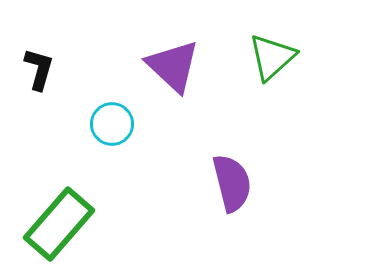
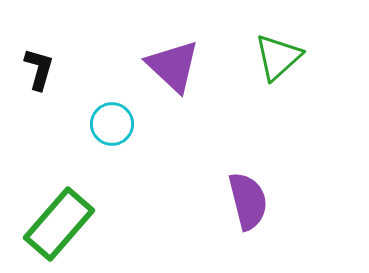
green triangle: moved 6 px right
purple semicircle: moved 16 px right, 18 px down
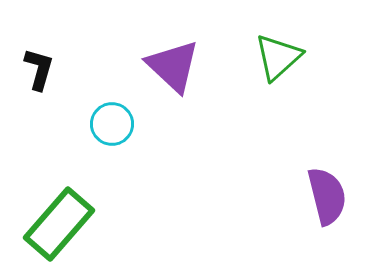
purple semicircle: moved 79 px right, 5 px up
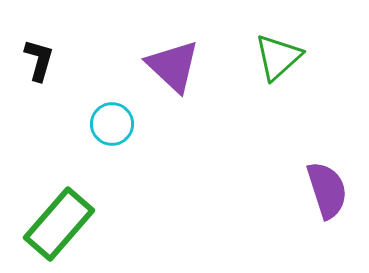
black L-shape: moved 9 px up
purple semicircle: moved 6 px up; rotated 4 degrees counterclockwise
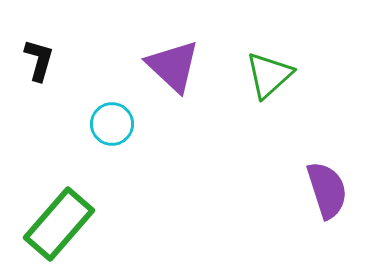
green triangle: moved 9 px left, 18 px down
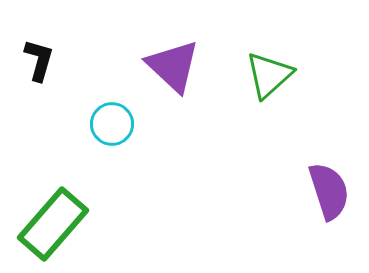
purple semicircle: moved 2 px right, 1 px down
green rectangle: moved 6 px left
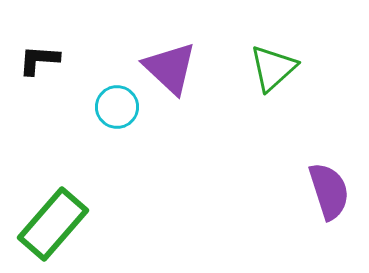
black L-shape: rotated 102 degrees counterclockwise
purple triangle: moved 3 px left, 2 px down
green triangle: moved 4 px right, 7 px up
cyan circle: moved 5 px right, 17 px up
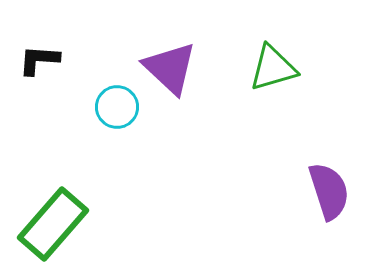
green triangle: rotated 26 degrees clockwise
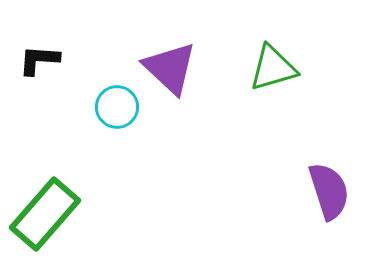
green rectangle: moved 8 px left, 10 px up
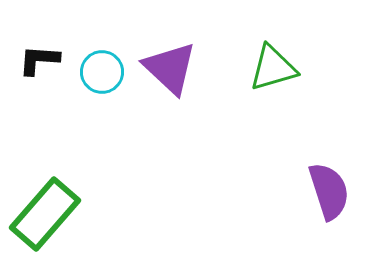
cyan circle: moved 15 px left, 35 px up
